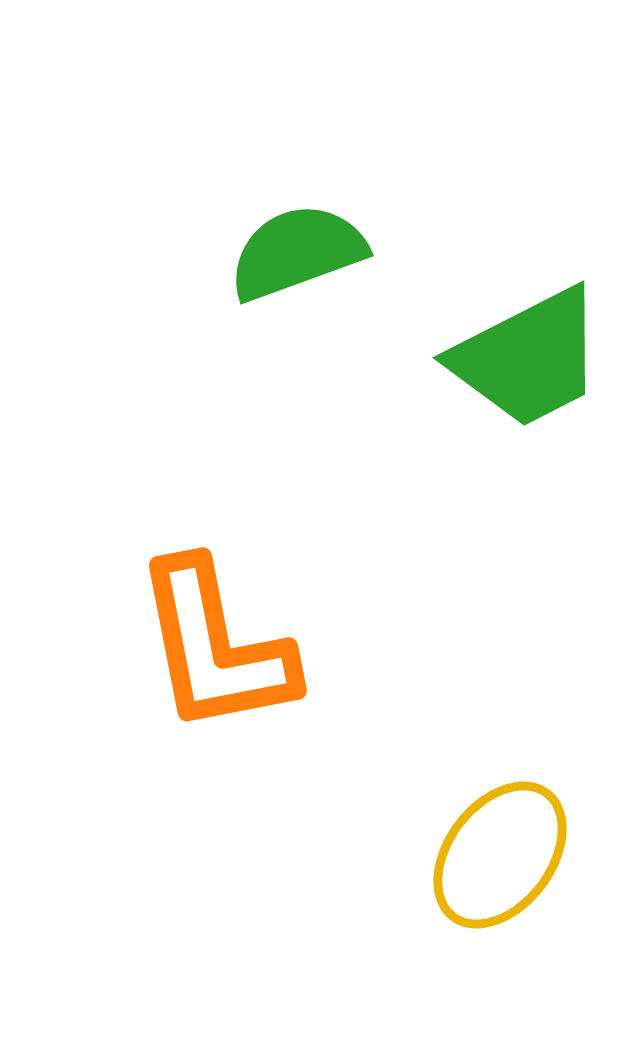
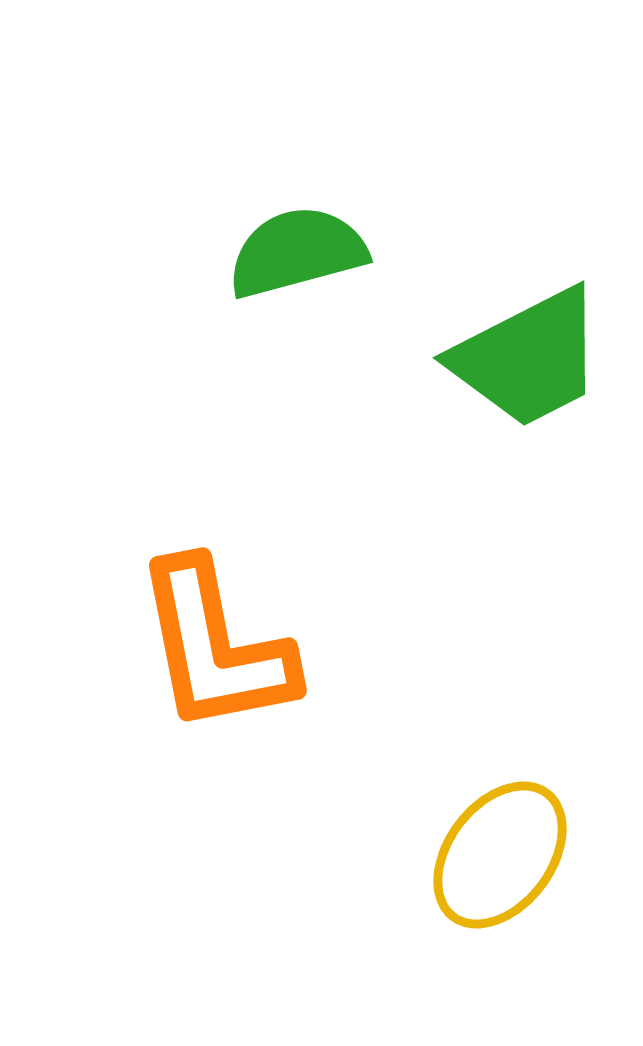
green semicircle: rotated 5 degrees clockwise
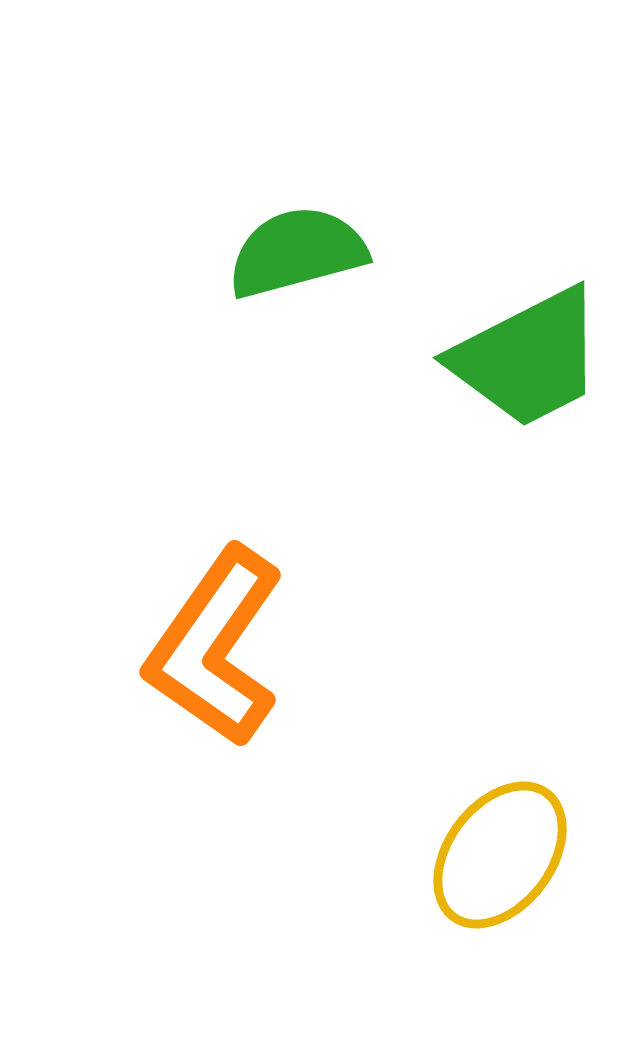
orange L-shape: rotated 46 degrees clockwise
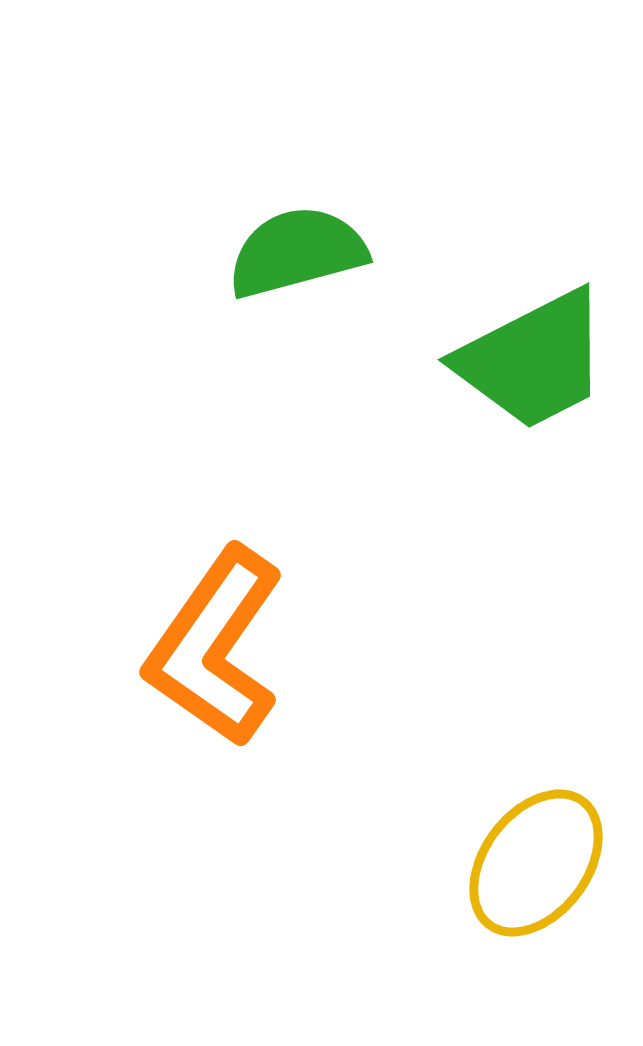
green trapezoid: moved 5 px right, 2 px down
yellow ellipse: moved 36 px right, 8 px down
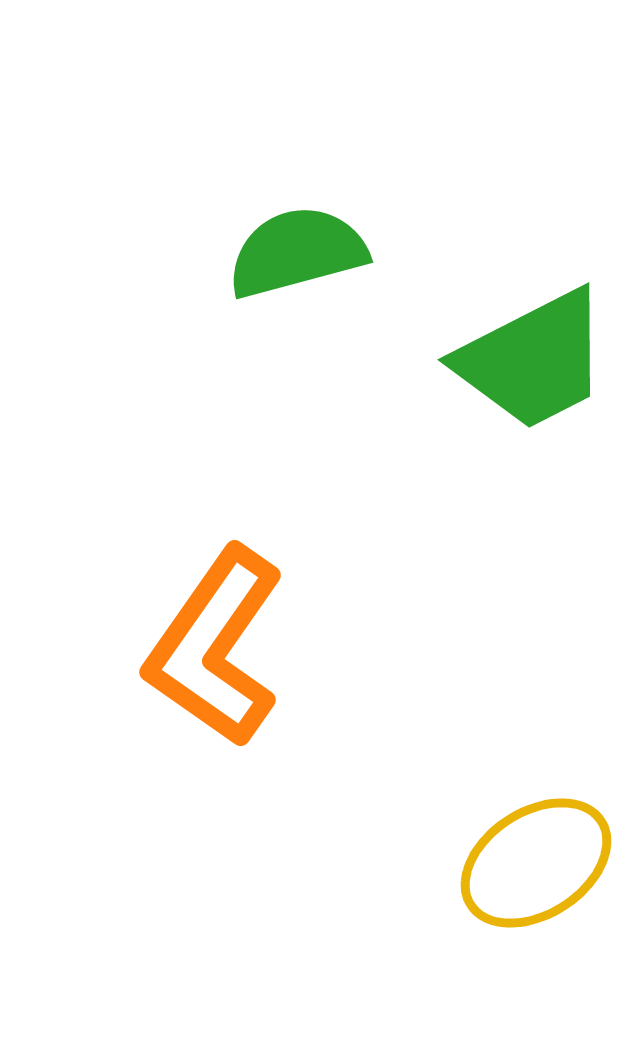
yellow ellipse: rotated 20 degrees clockwise
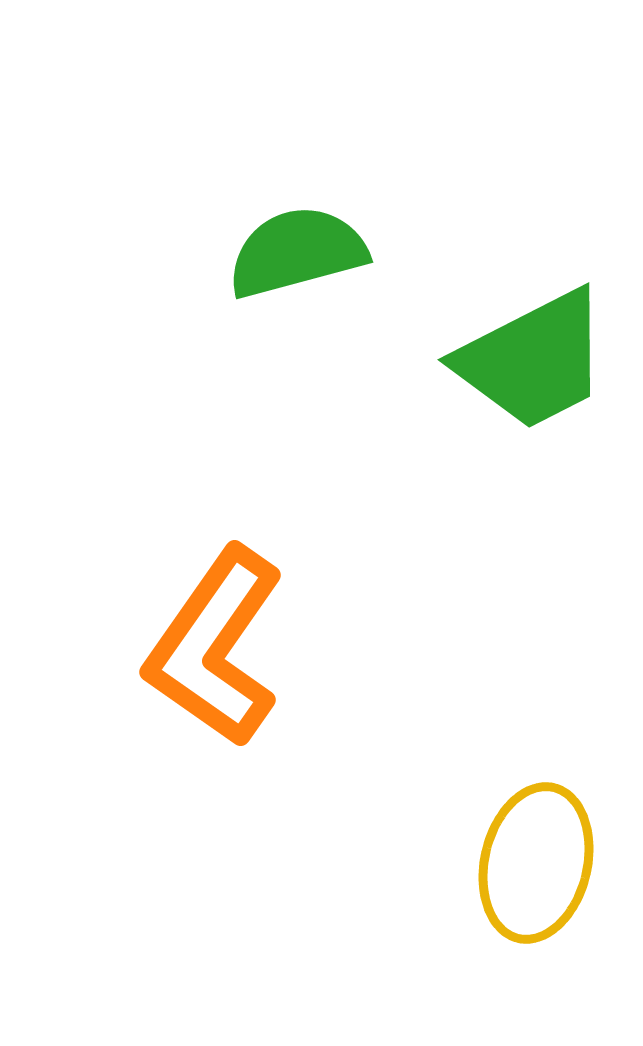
yellow ellipse: rotated 44 degrees counterclockwise
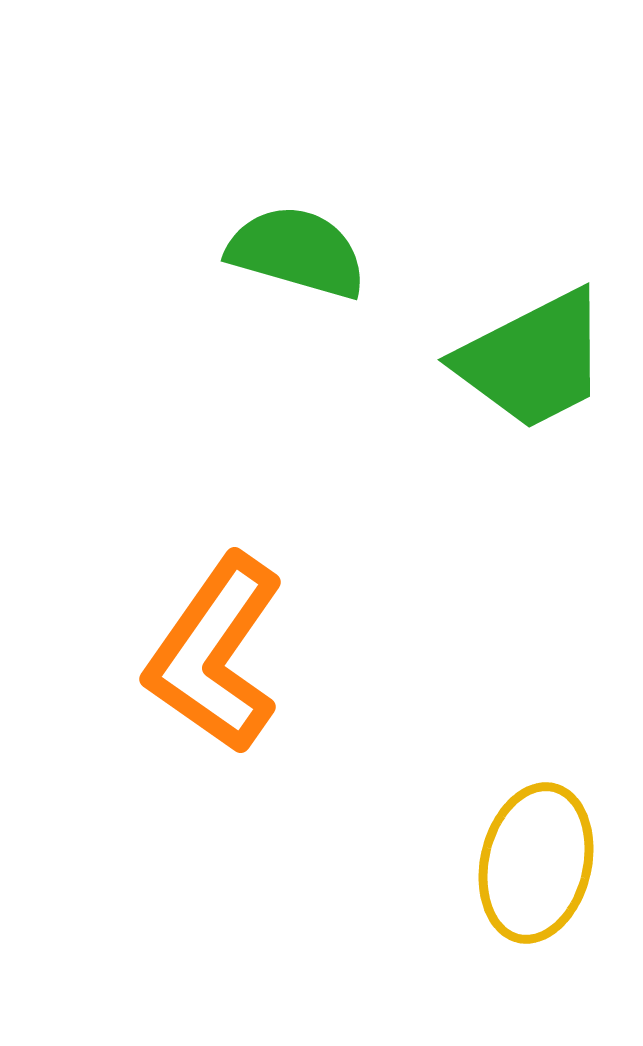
green semicircle: rotated 31 degrees clockwise
orange L-shape: moved 7 px down
